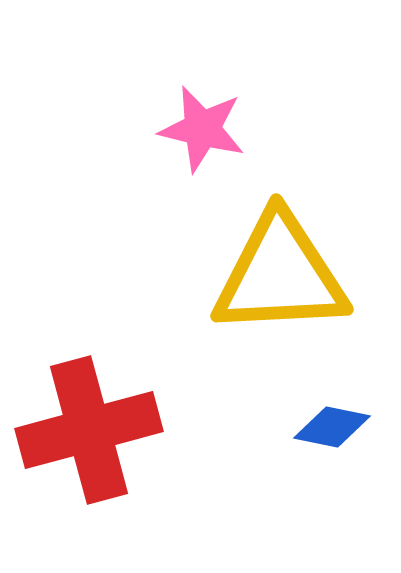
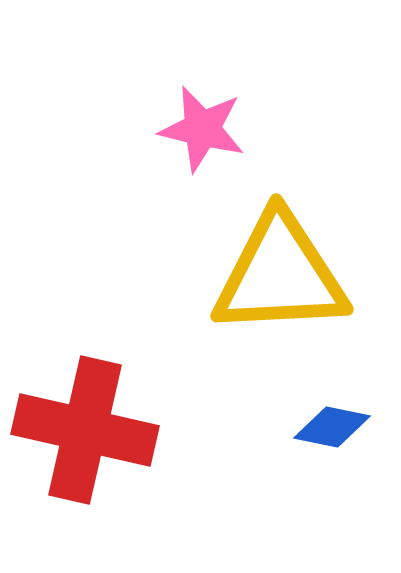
red cross: moved 4 px left; rotated 28 degrees clockwise
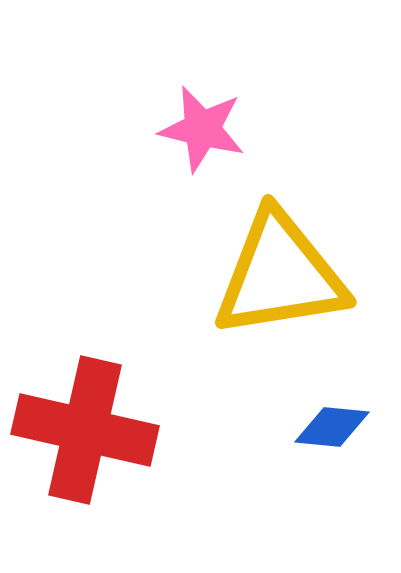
yellow triangle: rotated 6 degrees counterclockwise
blue diamond: rotated 6 degrees counterclockwise
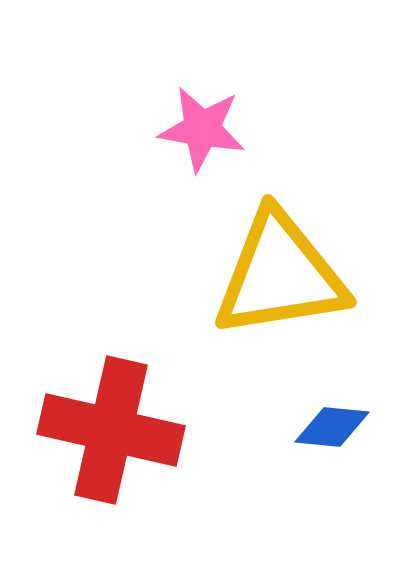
pink star: rotated 4 degrees counterclockwise
red cross: moved 26 px right
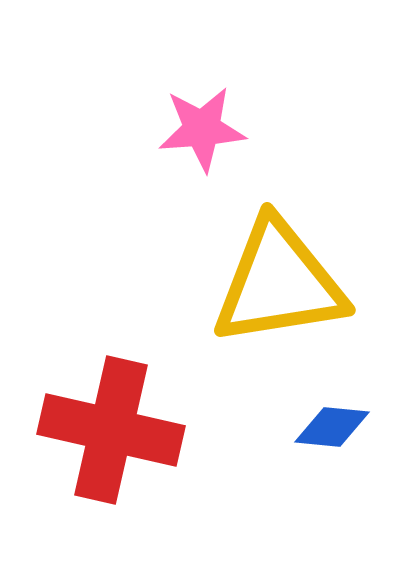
pink star: rotated 14 degrees counterclockwise
yellow triangle: moved 1 px left, 8 px down
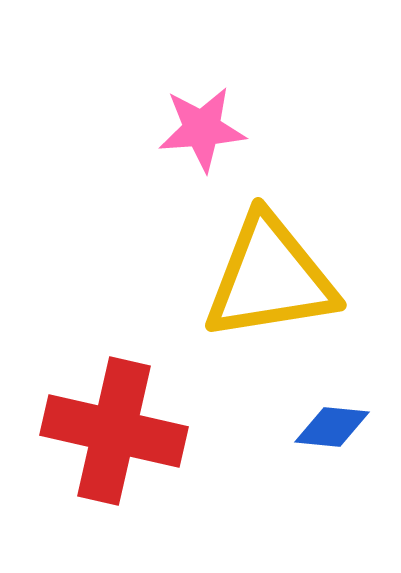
yellow triangle: moved 9 px left, 5 px up
red cross: moved 3 px right, 1 px down
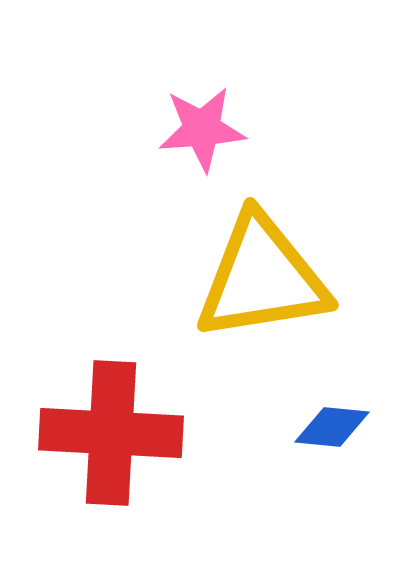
yellow triangle: moved 8 px left
red cross: moved 3 px left, 2 px down; rotated 10 degrees counterclockwise
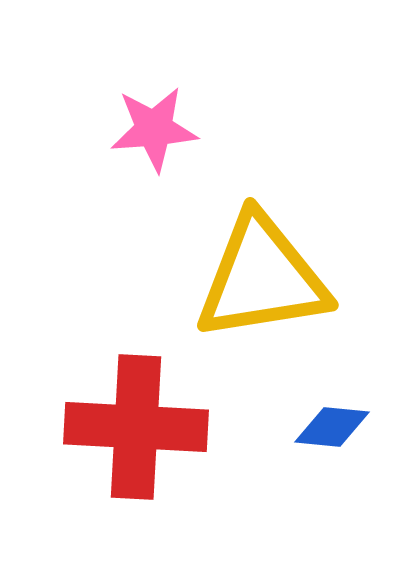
pink star: moved 48 px left
red cross: moved 25 px right, 6 px up
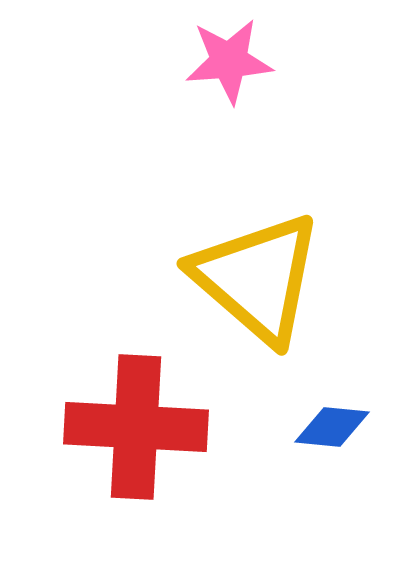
pink star: moved 75 px right, 68 px up
yellow triangle: moved 5 px left; rotated 50 degrees clockwise
